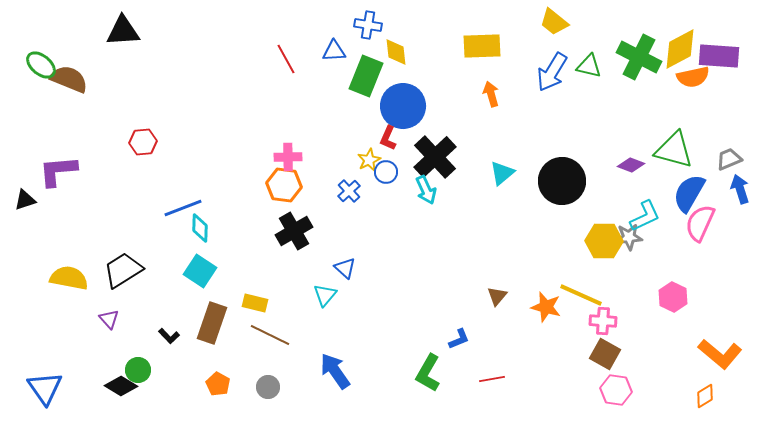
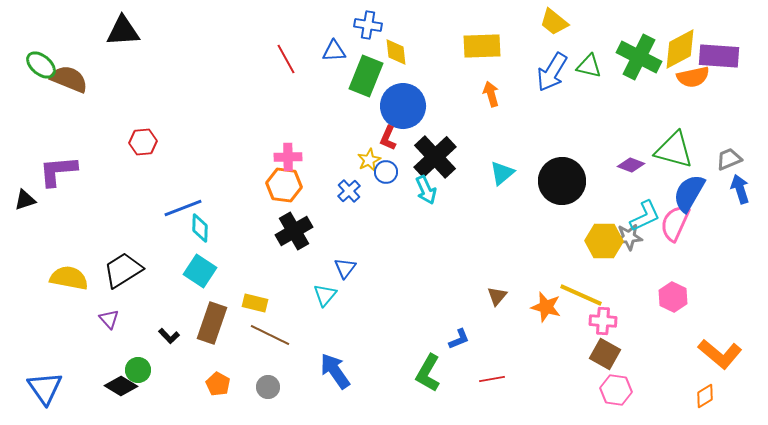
pink semicircle at (700, 223): moved 25 px left
blue triangle at (345, 268): rotated 25 degrees clockwise
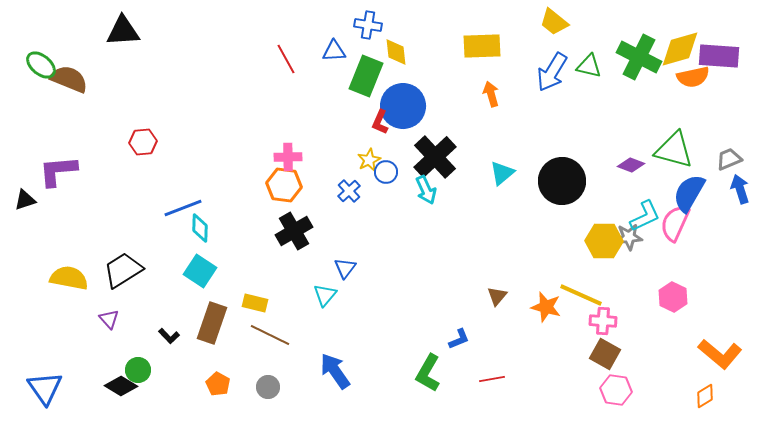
yellow diamond at (680, 49): rotated 12 degrees clockwise
red L-shape at (388, 138): moved 8 px left, 16 px up
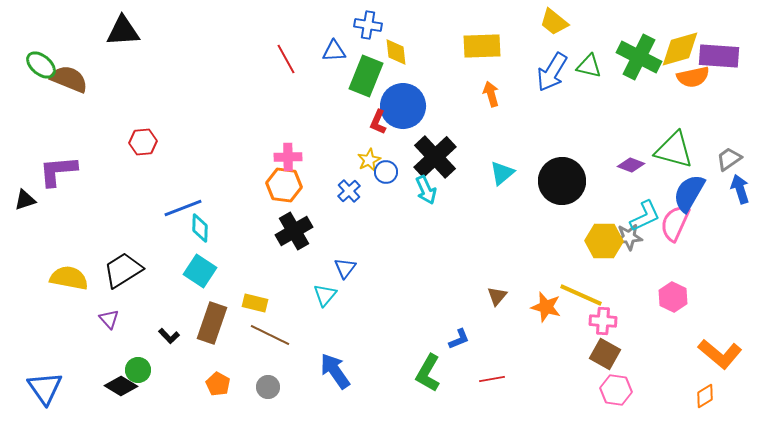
red L-shape at (380, 122): moved 2 px left
gray trapezoid at (729, 159): rotated 12 degrees counterclockwise
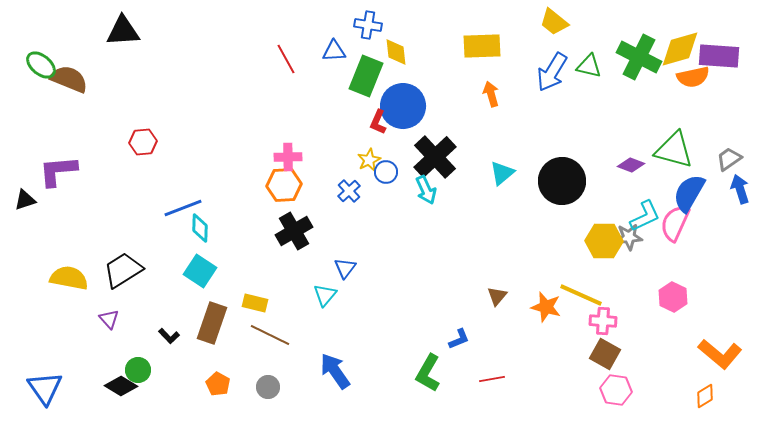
orange hexagon at (284, 185): rotated 12 degrees counterclockwise
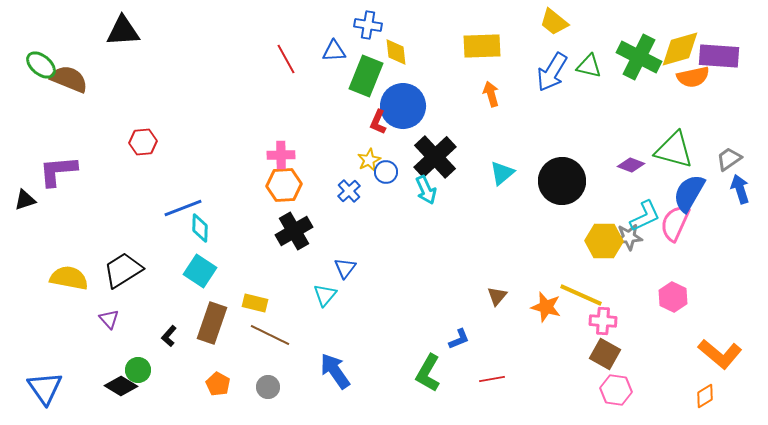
pink cross at (288, 157): moved 7 px left, 2 px up
black L-shape at (169, 336): rotated 85 degrees clockwise
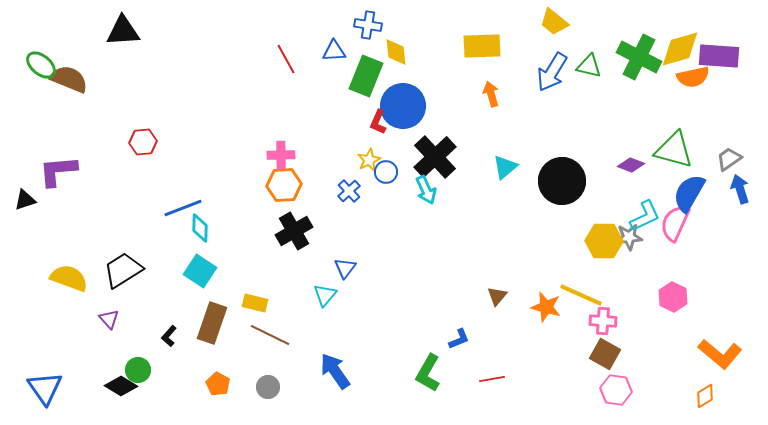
cyan triangle at (502, 173): moved 3 px right, 6 px up
yellow semicircle at (69, 278): rotated 9 degrees clockwise
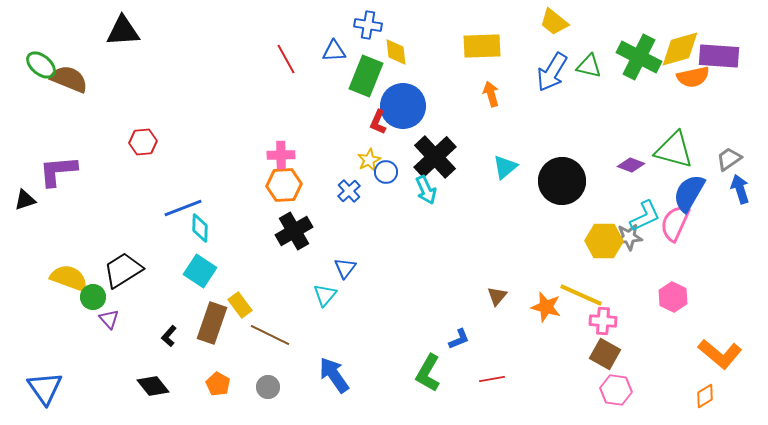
yellow rectangle at (255, 303): moved 15 px left, 2 px down; rotated 40 degrees clockwise
green circle at (138, 370): moved 45 px left, 73 px up
blue arrow at (335, 371): moved 1 px left, 4 px down
black diamond at (121, 386): moved 32 px right; rotated 20 degrees clockwise
